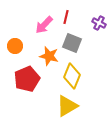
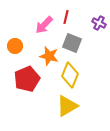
yellow diamond: moved 2 px left, 1 px up
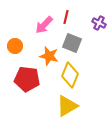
red pentagon: rotated 30 degrees clockwise
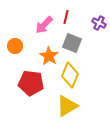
orange star: rotated 18 degrees clockwise
red pentagon: moved 4 px right, 4 px down
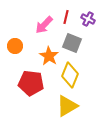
purple cross: moved 11 px left, 4 px up
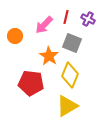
orange circle: moved 10 px up
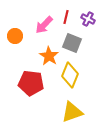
yellow triangle: moved 5 px right, 6 px down; rotated 10 degrees clockwise
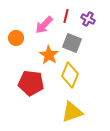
red line: moved 1 px up
orange circle: moved 1 px right, 2 px down
orange star: moved 1 px up
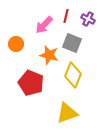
orange circle: moved 6 px down
orange star: rotated 18 degrees counterclockwise
yellow diamond: moved 3 px right
red pentagon: rotated 15 degrees clockwise
yellow triangle: moved 5 px left, 1 px down
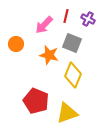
red pentagon: moved 5 px right, 18 px down
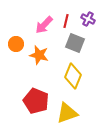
red line: moved 5 px down
gray square: moved 3 px right
orange star: moved 10 px left
yellow diamond: moved 1 px down
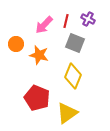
red pentagon: moved 1 px right, 3 px up
yellow triangle: rotated 15 degrees counterclockwise
